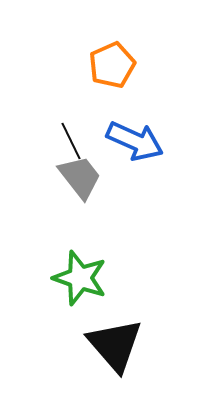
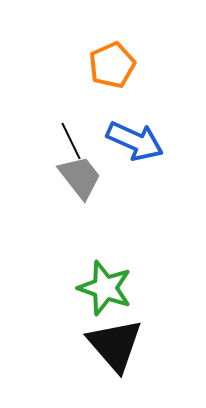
green star: moved 25 px right, 10 px down
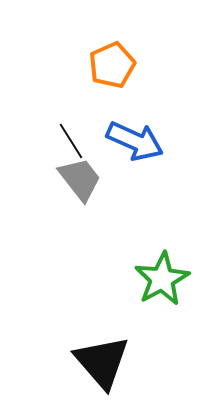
black line: rotated 6 degrees counterclockwise
gray trapezoid: moved 2 px down
green star: moved 57 px right, 9 px up; rotated 24 degrees clockwise
black triangle: moved 13 px left, 17 px down
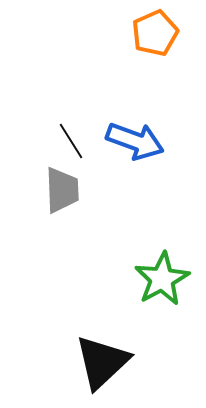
orange pentagon: moved 43 px right, 32 px up
blue arrow: rotated 4 degrees counterclockwise
gray trapezoid: moved 18 px left, 11 px down; rotated 36 degrees clockwise
black triangle: rotated 28 degrees clockwise
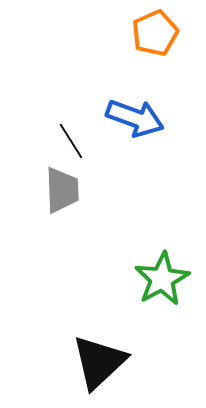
blue arrow: moved 23 px up
black triangle: moved 3 px left
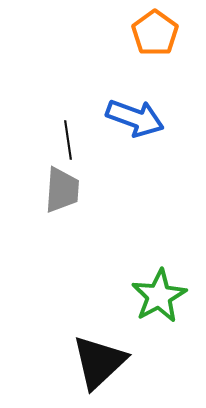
orange pentagon: rotated 12 degrees counterclockwise
black line: moved 3 px left, 1 px up; rotated 24 degrees clockwise
gray trapezoid: rotated 6 degrees clockwise
green star: moved 3 px left, 17 px down
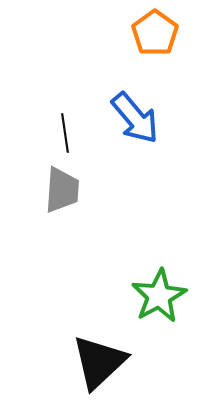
blue arrow: rotated 30 degrees clockwise
black line: moved 3 px left, 7 px up
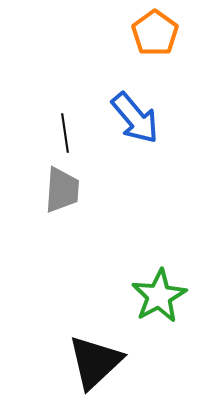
black triangle: moved 4 px left
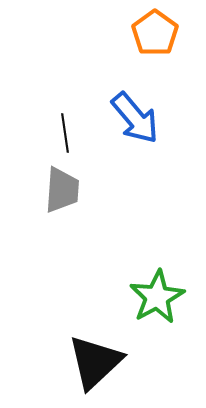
green star: moved 2 px left, 1 px down
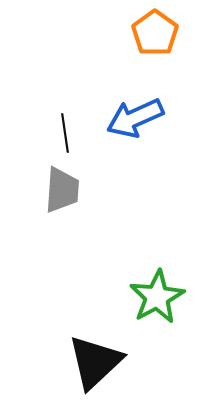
blue arrow: rotated 106 degrees clockwise
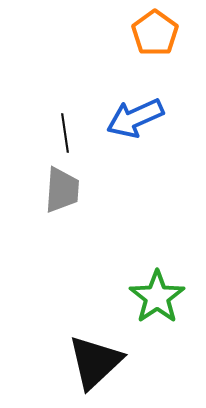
green star: rotated 6 degrees counterclockwise
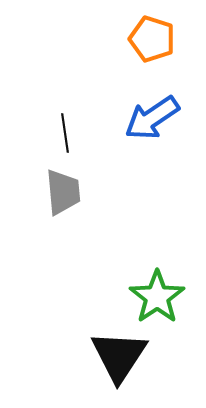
orange pentagon: moved 3 px left, 6 px down; rotated 18 degrees counterclockwise
blue arrow: moved 17 px right; rotated 10 degrees counterclockwise
gray trapezoid: moved 1 px right, 2 px down; rotated 9 degrees counterclockwise
black triangle: moved 24 px right, 6 px up; rotated 14 degrees counterclockwise
